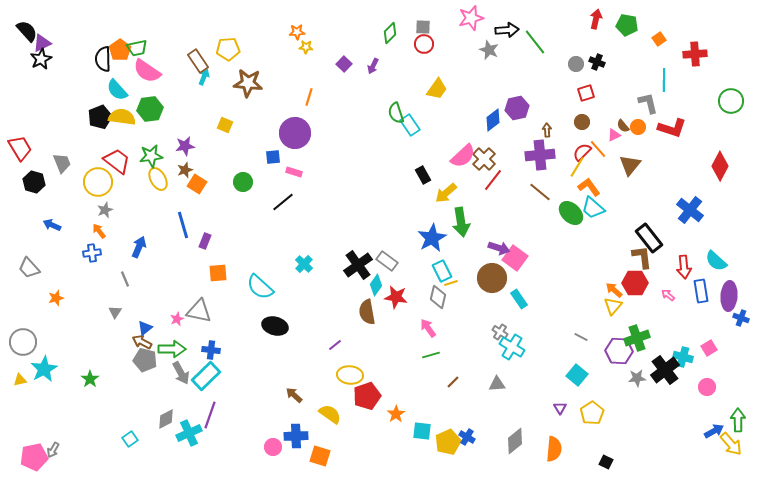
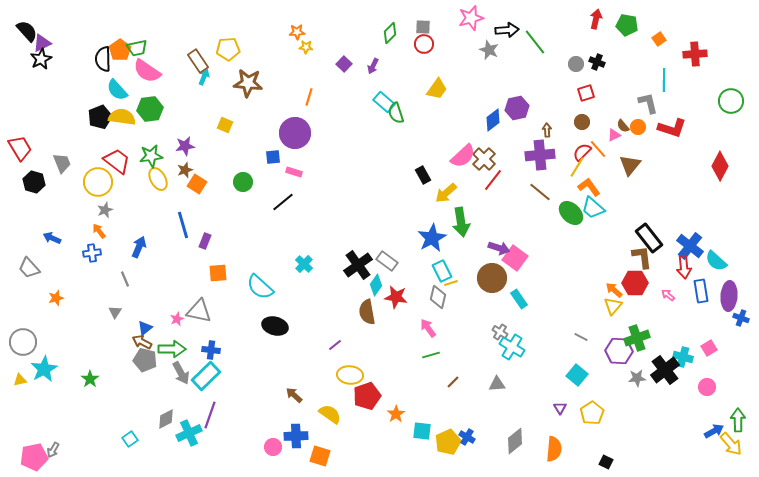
cyan rectangle at (410, 125): moved 26 px left, 23 px up; rotated 15 degrees counterclockwise
blue cross at (690, 210): moved 36 px down
blue arrow at (52, 225): moved 13 px down
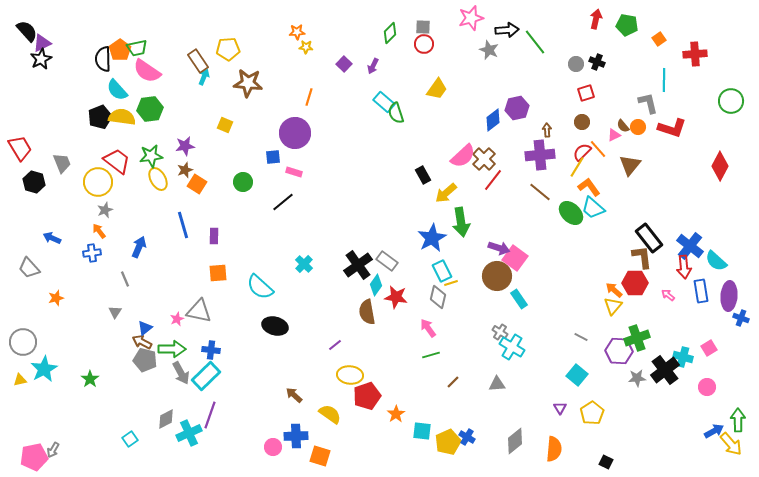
purple rectangle at (205, 241): moved 9 px right, 5 px up; rotated 21 degrees counterclockwise
brown circle at (492, 278): moved 5 px right, 2 px up
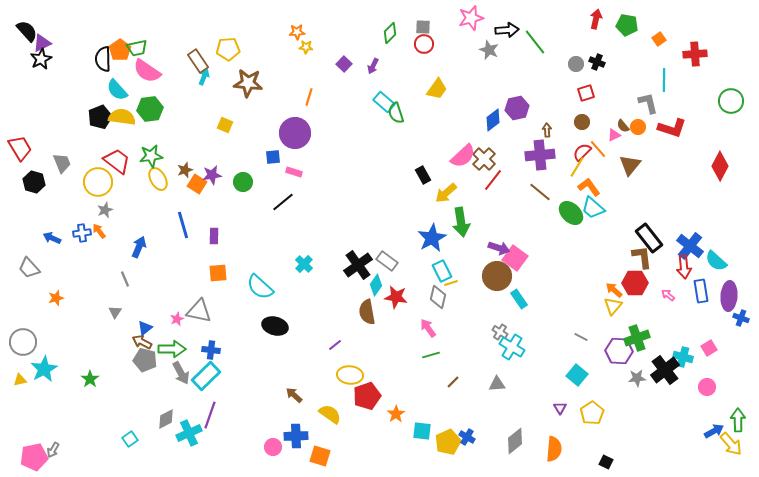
purple star at (185, 146): moved 27 px right, 29 px down
blue cross at (92, 253): moved 10 px left, 20 px up
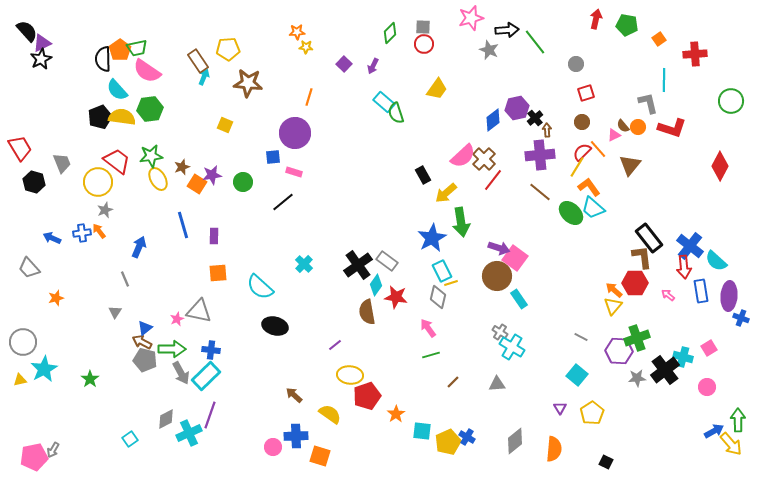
black cross at (597, 62): moved 62 px left, 56 px down; rotated 28 degrees clockwise
brown star at (185, 170): moved 3 px left, 3 px up
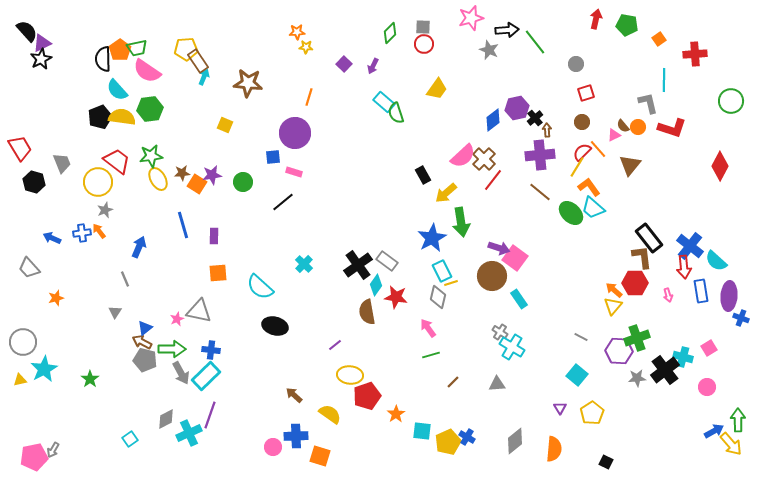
yellow pentagon at (228, 49): moved 42 px left
brown star at (182, 167): moved 6 px down; rotated 14 degrees clockwise
brown circle at (497, 276): moved 5 px left
pink arrow at (668, 295): rotated 144 degrees counterclockwise
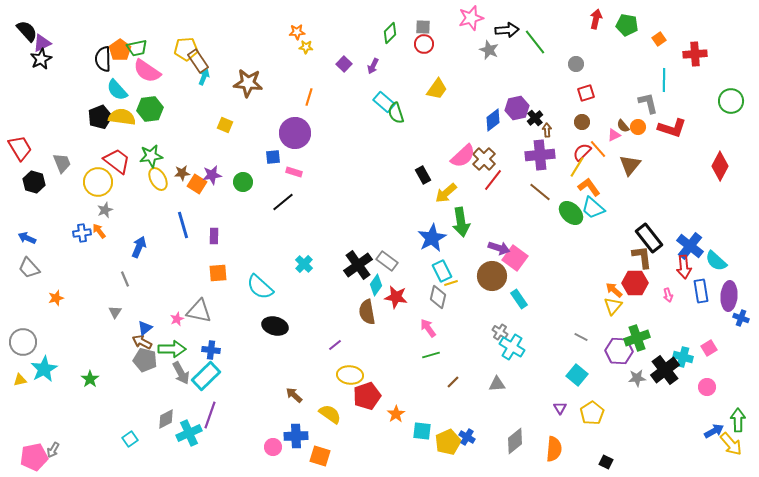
blue arrow at (52, 238): moved 25 px left
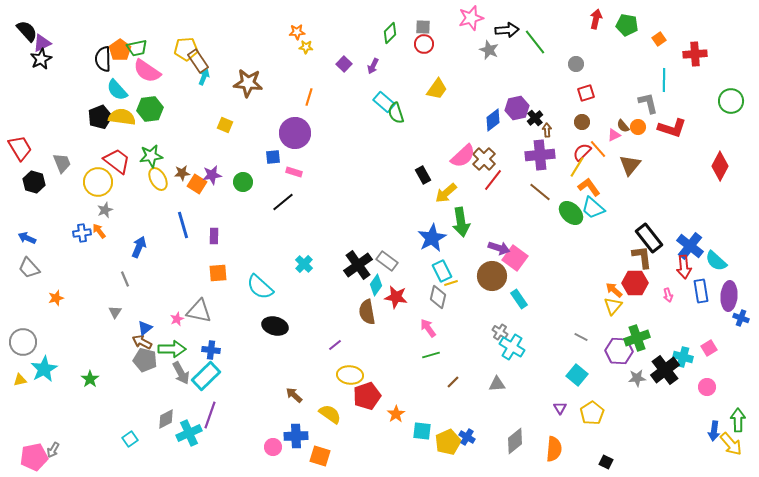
blue arrow at (714, 431): rotated 126 degrees clockwise
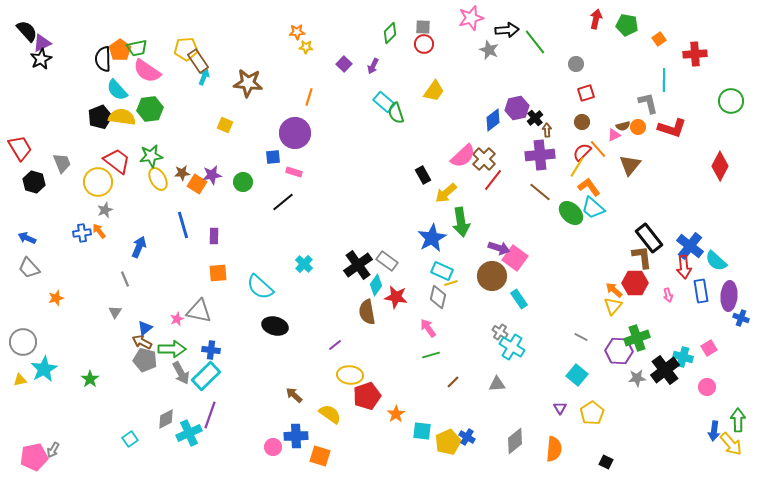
yellow trapezoid at (437, 89): moved 3 px left, 2 px down
brown semicircle at (623, 126): rotated 64 degrees counterclockwise
cyan rectangle at (442, 271): rotated 40 degrees counterclockwise
